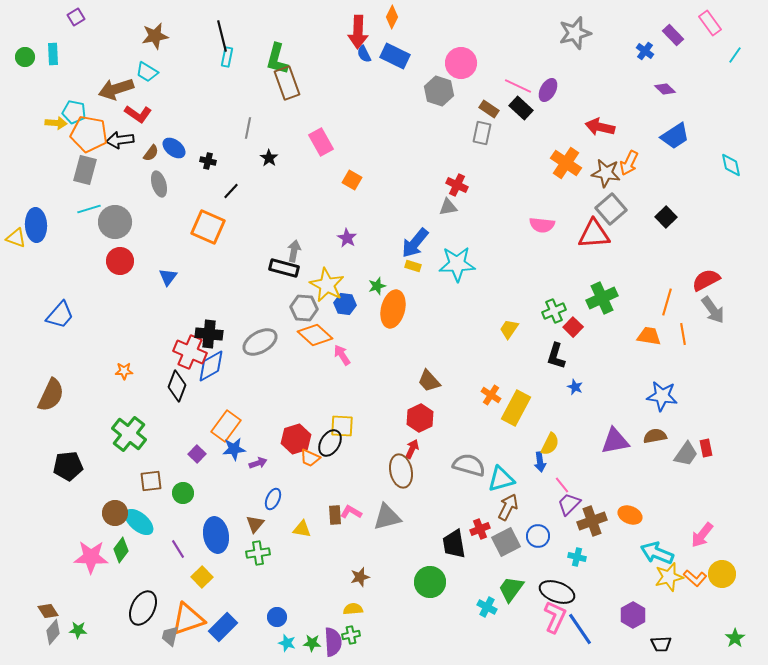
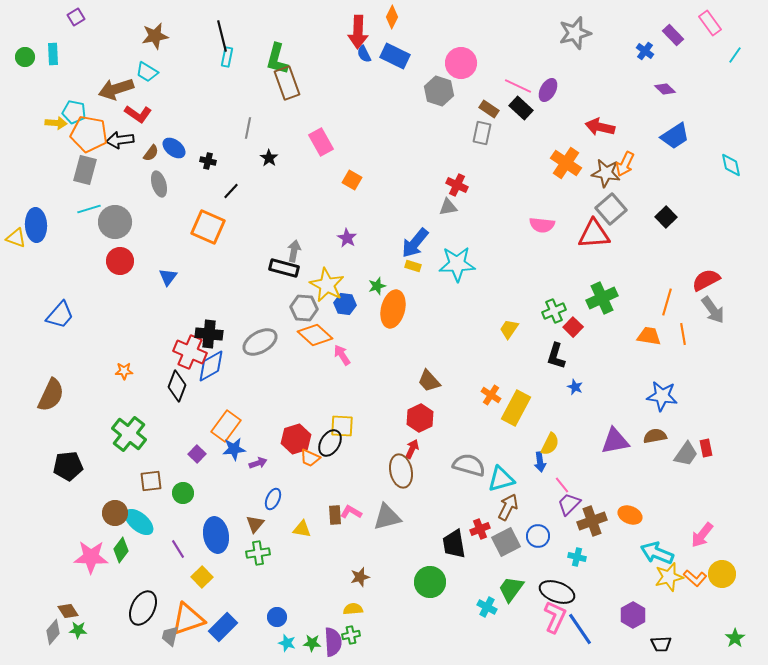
orange arrow at (629, 163): moved 4 px left, 1 px down
brown diamond at (48, 611): moved 20 px right
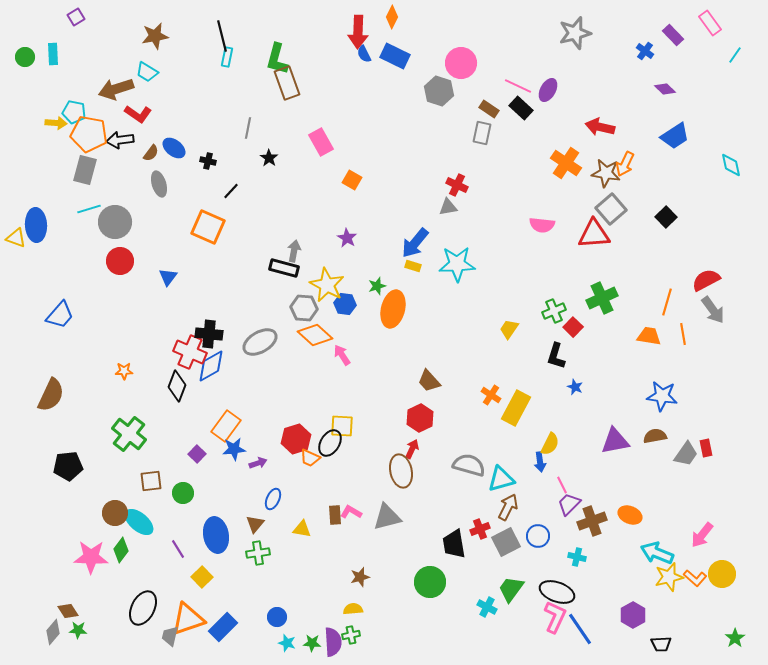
pink line at (562, 485): rotated 12 degrees clockwise
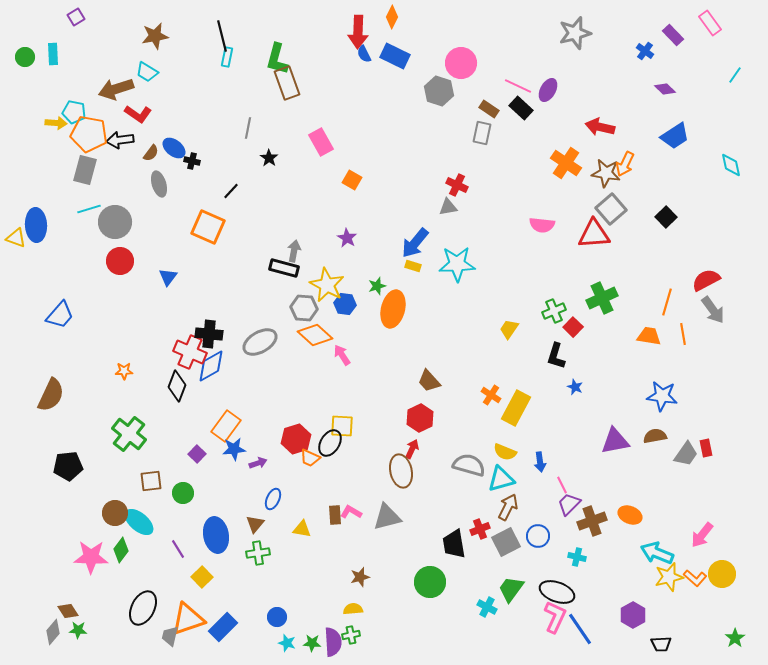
cyan line at (735, 55): moved 20 px down
black cross at (208, 161): moved 16 px left
yellow semicircle at (550, 444): moved 45 px left, 8 px down; rotated 85 degrees clockwise
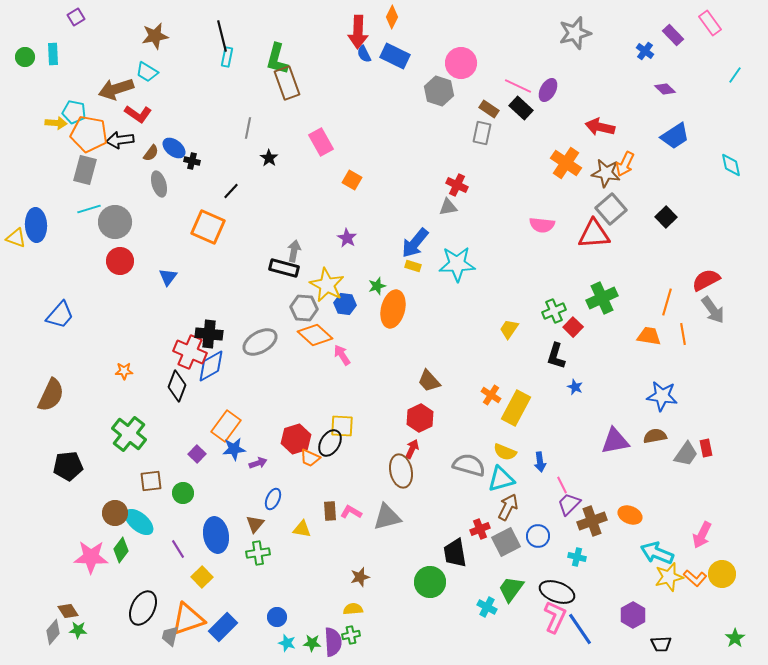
brown rectangle at (335, 515): moved 5 px left, 4 px up
pink arrow at (702, 535): rotated 12 degrees counterclockwise
black trapezoid at (454, 544): moved 1 px right, 9 px down
